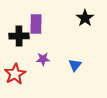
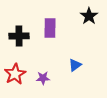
black star: moved 4 px right, 2 px up
purple rectangle: moved 14 px right, 4 px down
purple star: moved 19 px down
blue triangle: rotated 16 degrees clockwise
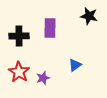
black star: rotated 24 degrees counterclockwise
red star: moved 4 px right, 2 px up; rotated 10 degrees counterclockwise
purple star: rotated 16 degrees counterclockwise
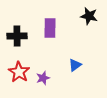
black cross: moved 2 px left
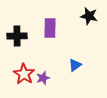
red star: moved 5 px right, 2 px down
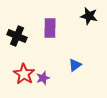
black cross: rotated 24 degrees clockwise
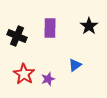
black star: moved 10 px down; rotated 24 degrees clockwise
purple star: moved 5 px right, 1 px down
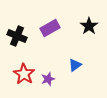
purple rectangle: rotated 60 degrees clockwise
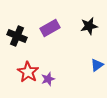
black star: rotated 24 degrees clockwise
blue triangle: moved 22 px right
red star: moved 4 px right, 2 px up
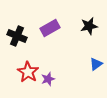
blue triangle: moved 1 px left, 1 px up
